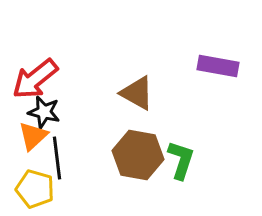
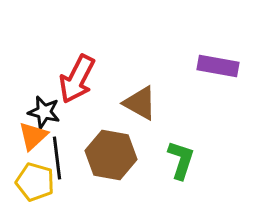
red arrow: moved 42 px right; rotated 24 degrees counterclockwise
brown triangle: moved 3 px right, 10 px down
brown hexagon: moved 27 px left
yellow pentagon: moved 7 px up
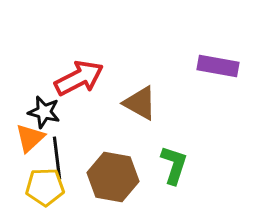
red arrow: moved 2 px right, 1 px up; rotated 144 degrees counterclockwise
orange triangle: moved 3 px left, 2 px down
brown hexagon: moved 2 px right, 22 px down
green L-shape: moved 7 px left, 5 px down
yellow pentagon: moved 10 px right, 5 px down; rotated 18 degrees counterclockwise
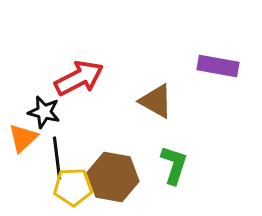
brown triangle: moved 16 px right, 2 px up
orange triangle: moved 7 px left
yellow pentagon: moved 28 px right
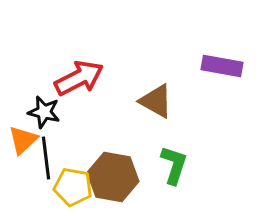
purple rectangle: moved 4 px right
orange triangle: moved 2 px down
black line: moved 11 px left
yellow pentagon: rotated 12 degrees clockwise
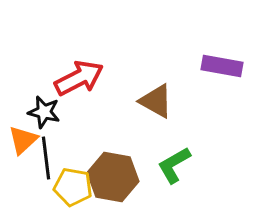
green L-shape: rotated 138 degrees counterclockwise
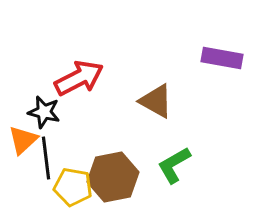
purple rectangle: moved 8 px up
brown hexagon: rotated 21 degrees counterclockwise
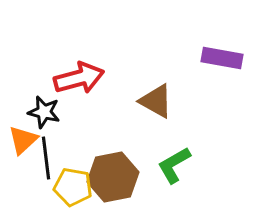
red arrow: rotated 12 degrees clockwise
